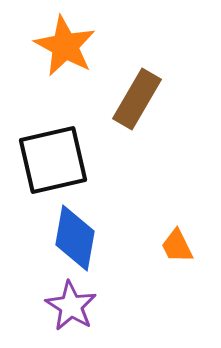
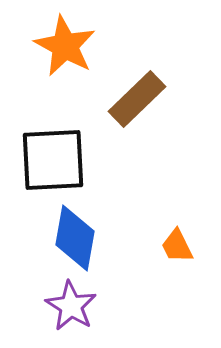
brown rectangle: rotated 16 degrees clockwise
black square: rotated 10 degrees clockwise
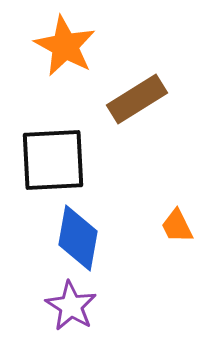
brown rectangle: rotated 12 degrees clockwise
blue diamond: moved 3 px right
orange trapezoid: moved 20 px up
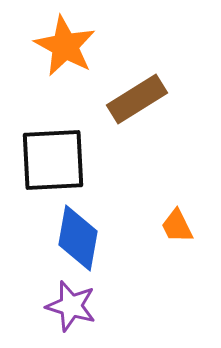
purple star: rotated 15 degrees counterclockwise
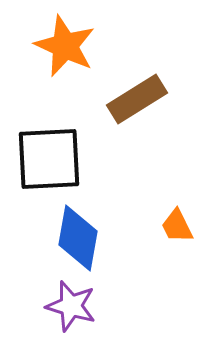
orange star: rotated 4 degrees counterclockwise
black square: moved 4 px left, 1 px up
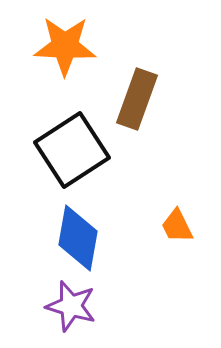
orange star: rotated 22 degrees counterclockwise
brown rectangle: rotated 38 degrees counterclockwise
black square: moved 23 px right, 9 px up; rotated 30 degrees counterclockwise
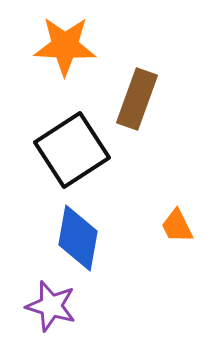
purple star: moved 20 px left
